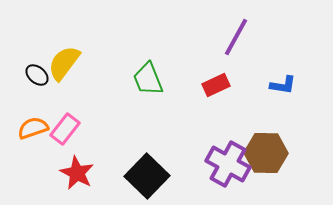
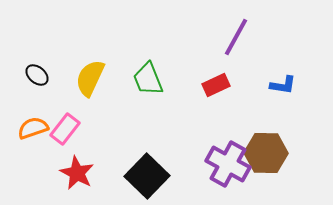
yellow semicircle: moved 26 px right, 15 px down; rotated 12 degrees counterclockwise
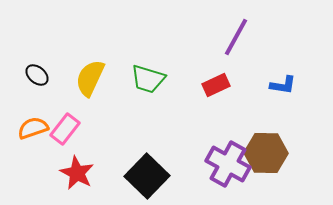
green trapezoid: rotated 51 degrees counterclockwise
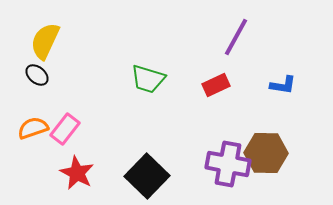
yellow semicircle: moved 45 px left, 37 px up
purple cross: rotated 18 degrees counterclockwise
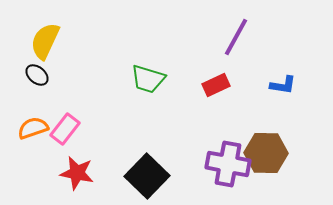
red star: rotated 16 degrees counterclockwise
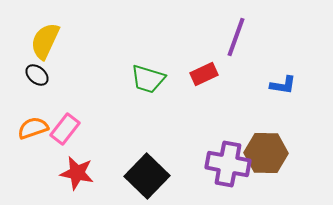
purple line: rotated 9 degrees counterclockwise
red rectangle: moved 12 px left, 11 px up
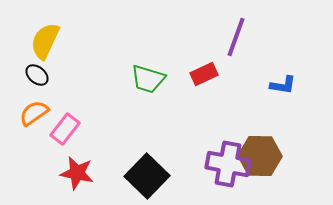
orange semicircle: moved 1 px right, 15 px up; rotated 16 degrees counterclockwise
brown hexagon: moved 6 px left, 3 px down
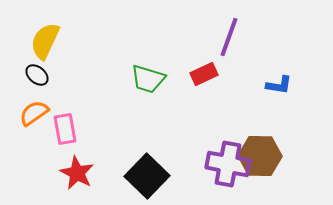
purple line: moved 7 px left
blue L-shape: moved 4 px left
pink rectangle: rotated 48 degrees counterclockwise
red star: rotated 16 degrees clockwise
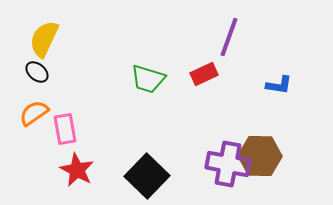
yellow semicircle: moved 1 px left, 2 px up
black ellipse: moved 3 px up
red star: moved 3 px up
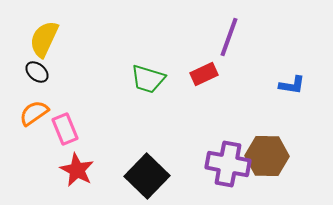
blue L-shape: moved 13 px right
pink rectangle: rotated 12 degrees counterclockwise
brown hexagon: moved 7 px right
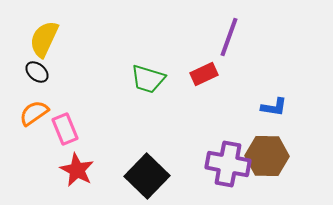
blue L-shape: moved 18 px left, 22 px down
